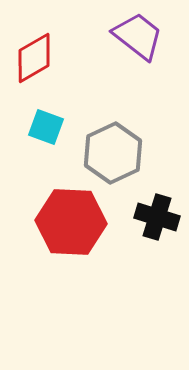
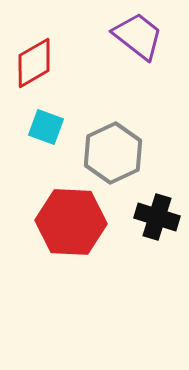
red diamond: moved 5 px down
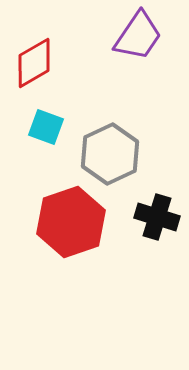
purple trapezoid: rotated 86 degrees clockwise
gray hexagon: moved 3 px left, 1 px down
red hexagon: rotated 22 degrees counterclockwise
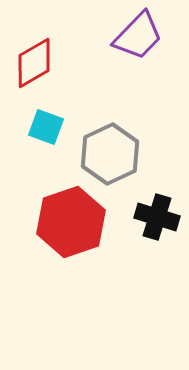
purple trapezoid: rotated 10 degrees clockwise
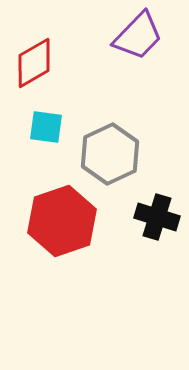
cyan square: rotated 12 degrees counterclockwise
red hexagon: moved 9 px left, 1 px up
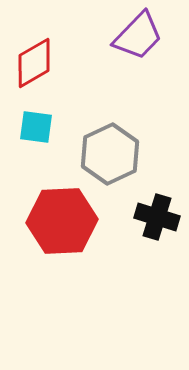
cyan square: moved 10 px left
red hexagon: rotated 16 degrees clockwise
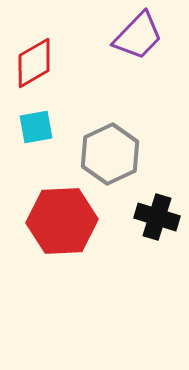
cyan square: rotated 18 degrees counterclockwise
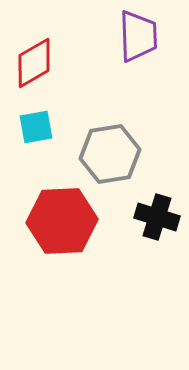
purple trapezoid: rotated 46 degrees counterclockwise
gray hexagon: rotated 16 degrees clockwise
